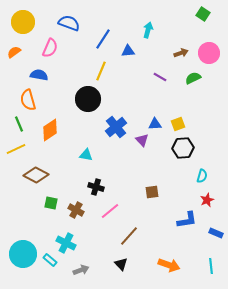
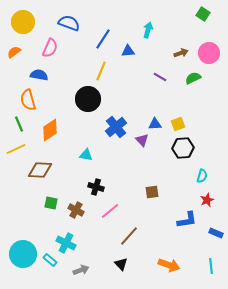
brown diamond at (36, 175): moved 4 px right, 5 px up; rotated 25 degrees counterclockwise
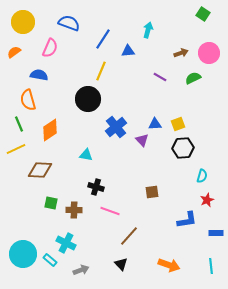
brown cross at (76, 210): moved 2 px left; rotated 28 degrees counterclockwise
pink line at (110, 211): rotated 60 degrees clockwise
blue rectangle at (216, 233): rotated 24 degrees counterclockwise
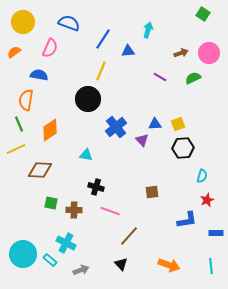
orange semicircle at (28, 100): moved 2 px left; rotated 25 degrees clockwise
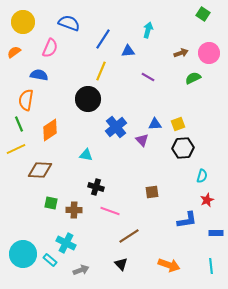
purple line at (160, 77): moved 12 px left
brown line at (129, 236): rotated 15 degrees clockwise
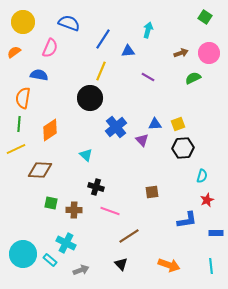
green square at (203, 14): moved 2 px right, 3 px down
black circle at (88, 99): moved 2 px right, 1 px up
orange semicircle at (26, 100): moved 3 px left, 2 px up
green line at (19, 124): rotated 28 degrees clockwise
cyan triangle at (86, 155): rotated 32 degrees clockwise
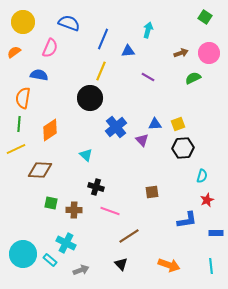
blue line at (103, 39): rotated 10 degrees counterclockwise
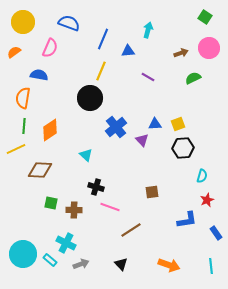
pink circle at (209, 53): moved 5 px up
green line at (19, 124): moved 5 px right, 2 px down
pink line at (110, 211): moved 4 px up
blue rectangle at (216, 233): rotated 56 degrees clockwise
brown line at (129, 236): moved 2 px right, 6 px up
gray arrow at (81, 270): moved 6 px up
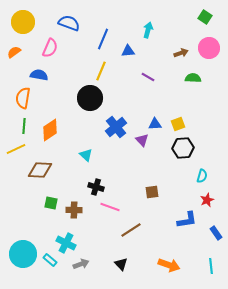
green semicircle at (193, 78): rotated 28 degrees clockwise
